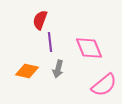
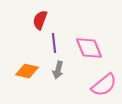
purple line: moved 4 px right, 1 px down
gray arrow: moved 1 px down
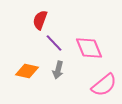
purple line: rotated 36 degrees counterclockwise
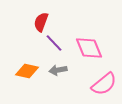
red semicircle: moved 1 px right, 2 px down
gray arrow: rotated 66 degrees clockwise
pink semicircle: moved 1 px up
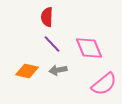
red semicircle: moved 6 px right, 5 px up; rotated 18 degrees counterclockwise
purple line: moved 2 px left, 1 px down
